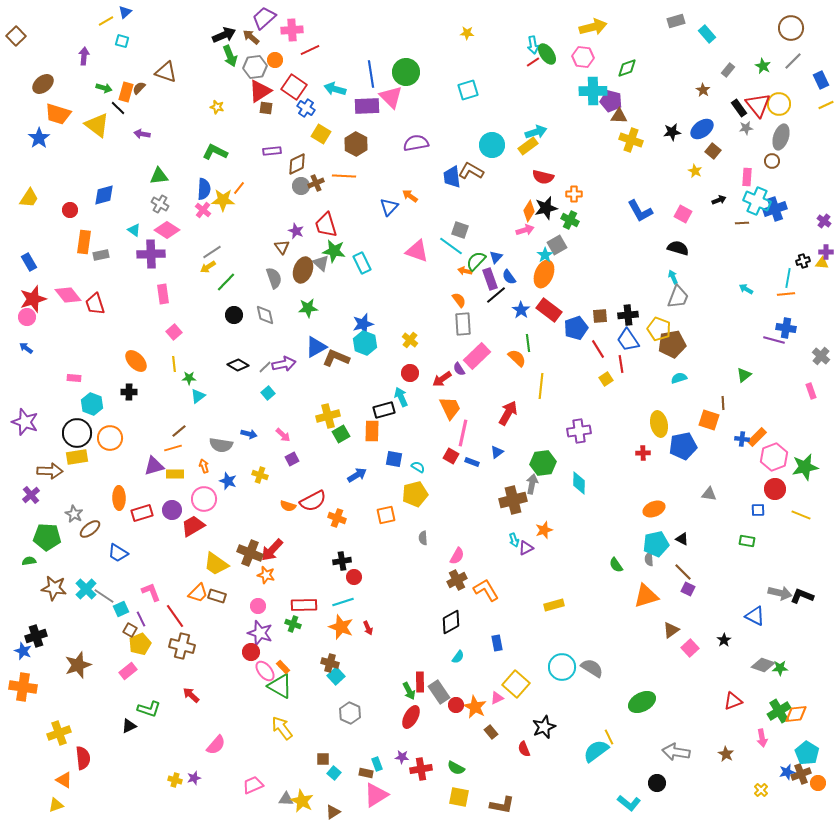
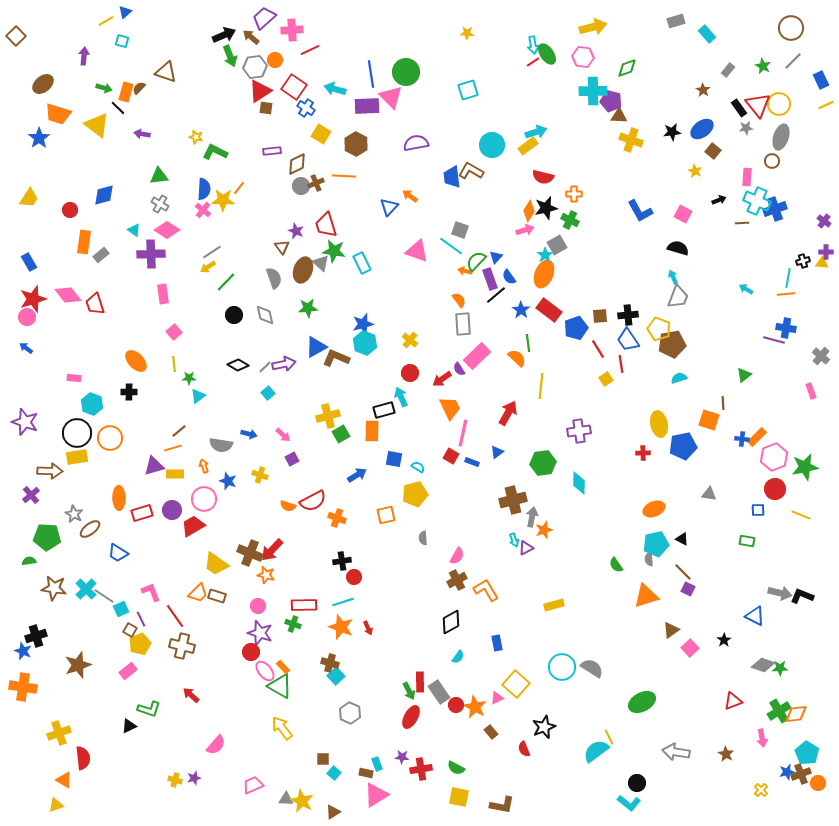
yellow star at (217, 107): moved 21 px left, 30 px down
gray rectangle at (101, 255): rotated 28 degrees counterclockwise
gray arrow at (532, 484): moved 33 px down
black circle at (657, 783): moved 20 px left
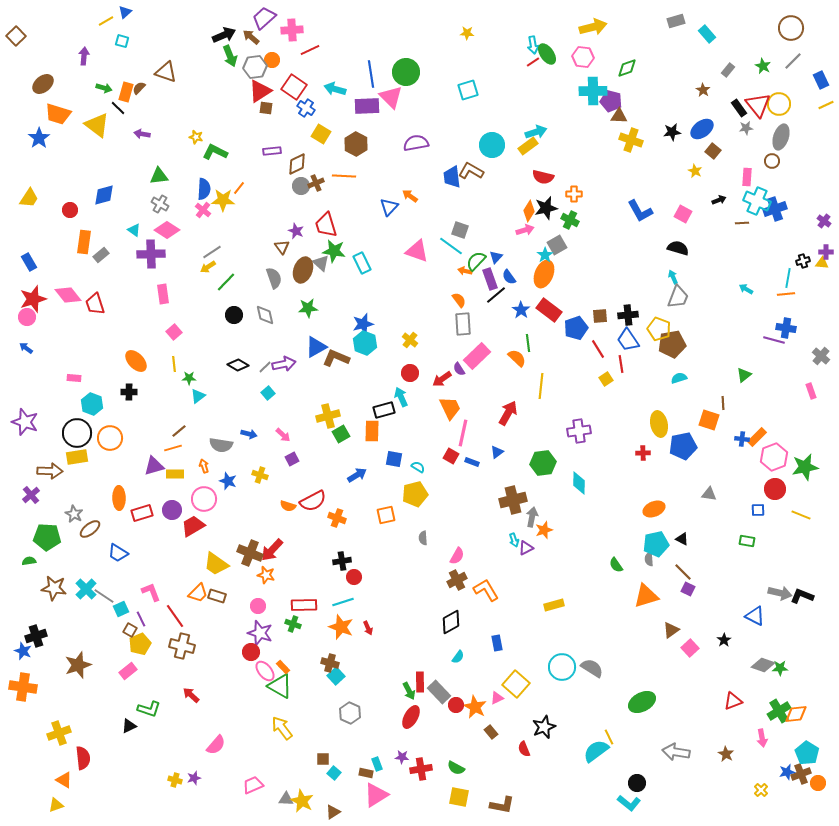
orange circle at (275, 60): moved 3 px left
gray rectangle at (439, 692): rotated 10 degrees counterclockwise
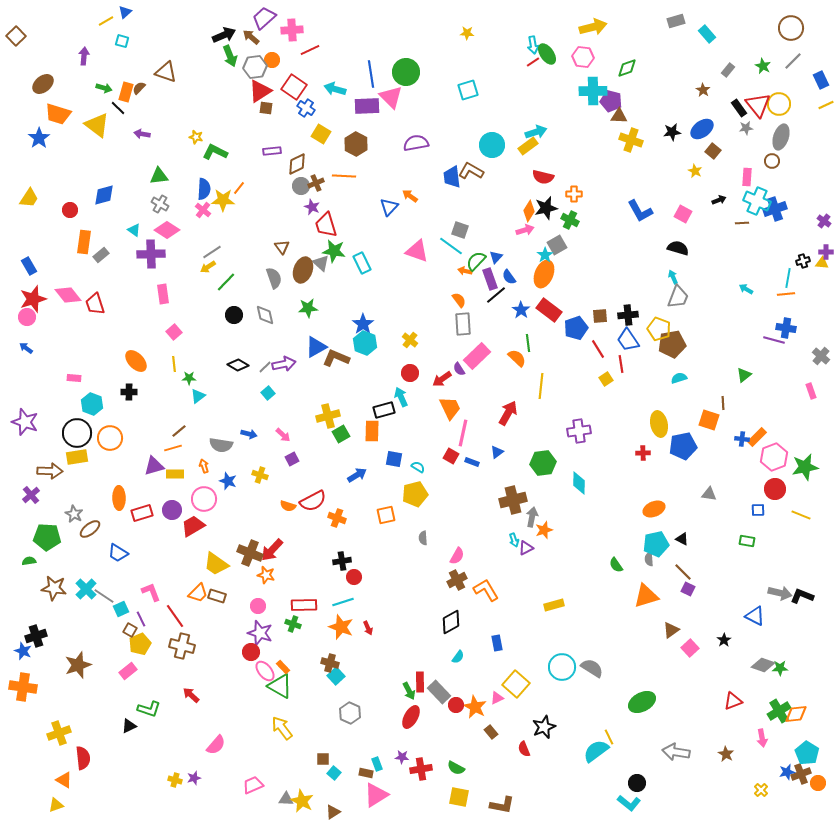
purple star at (296, 231): moved 16 px right, 24 px up
blue rectangle at (29, 262): moved 4 px down
blue star at (363, 324): rotated 20 degrees counterclockwise
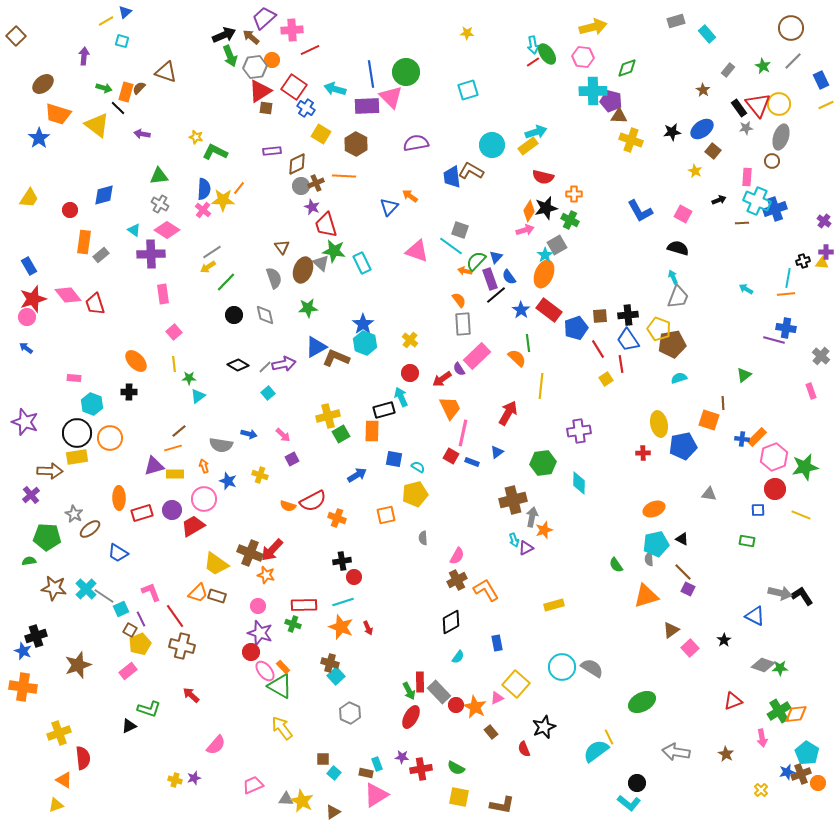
black L-shape at (802, 596): rotated 35 degrees clockwise
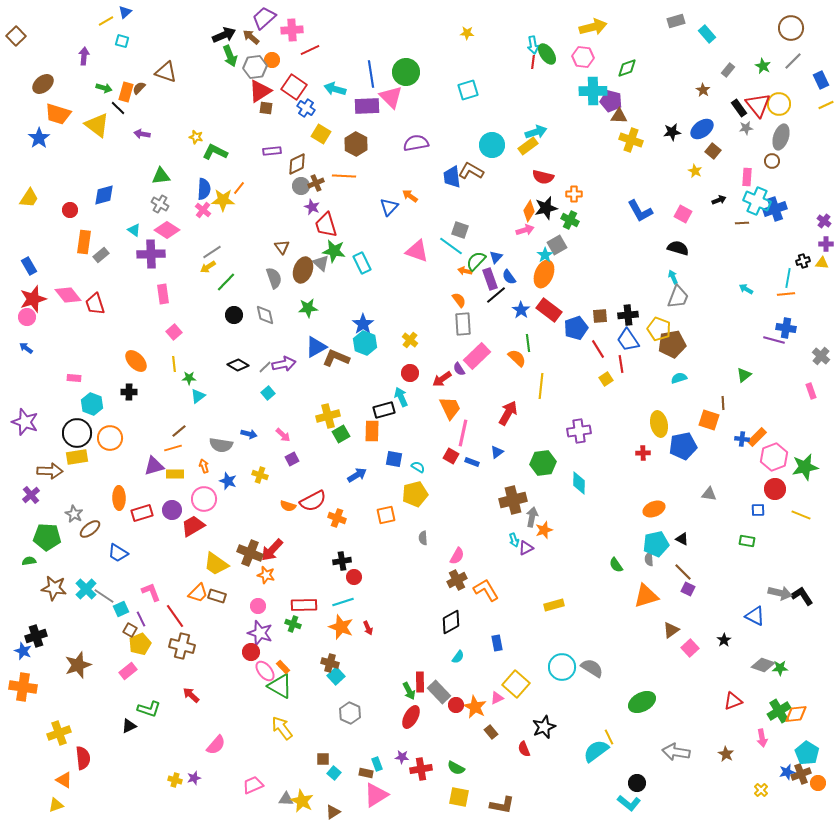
red line at (533, 62): rotated 48 degrees counterclockwise
green triangle at (159, 176): moved 2 px right
purple cross at (826, 252): moved 8 px up
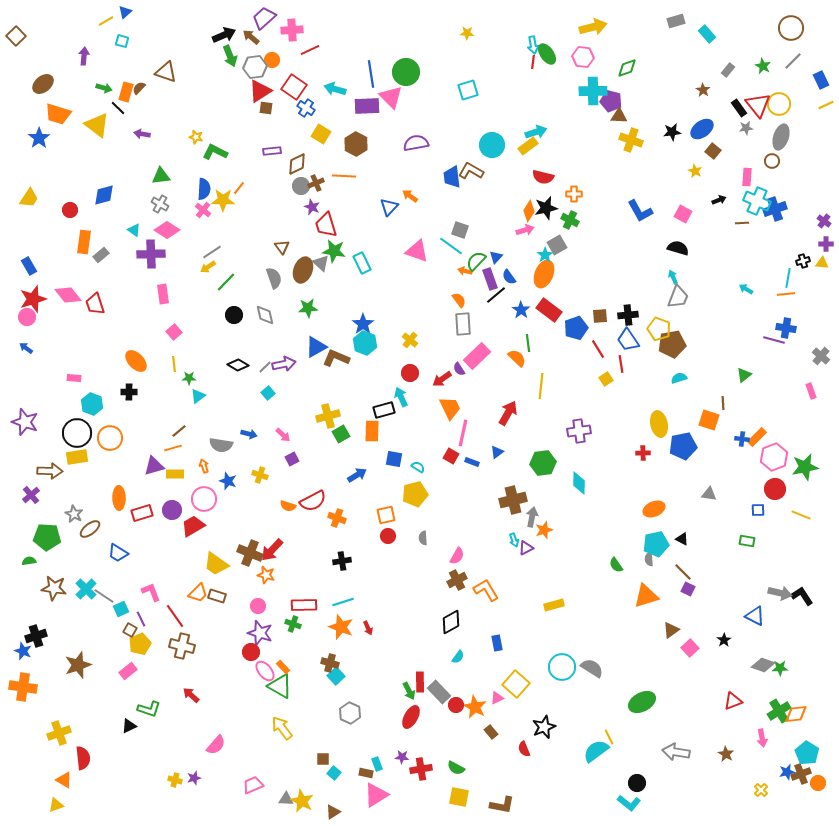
red circle at (354, 577): moved 34 px right, 41 px up
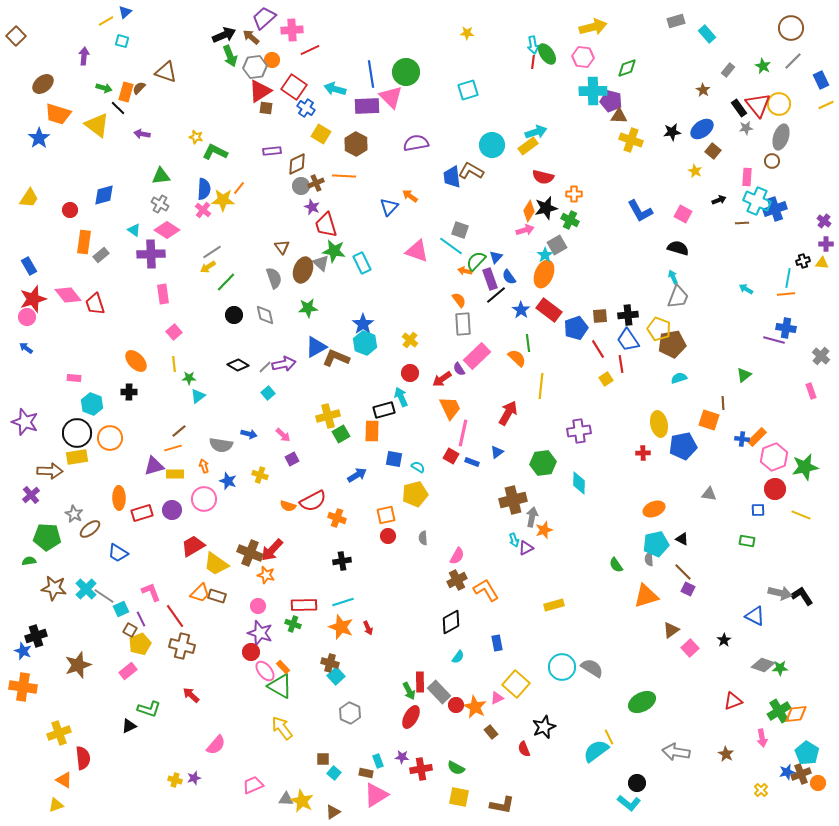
red trapezoid at (193, 526): moved 20 px down
orange trapezoid at (198, 593): moved 2 px right
cyan rectangle at (377, 764): moved 1 px right, 3 px up
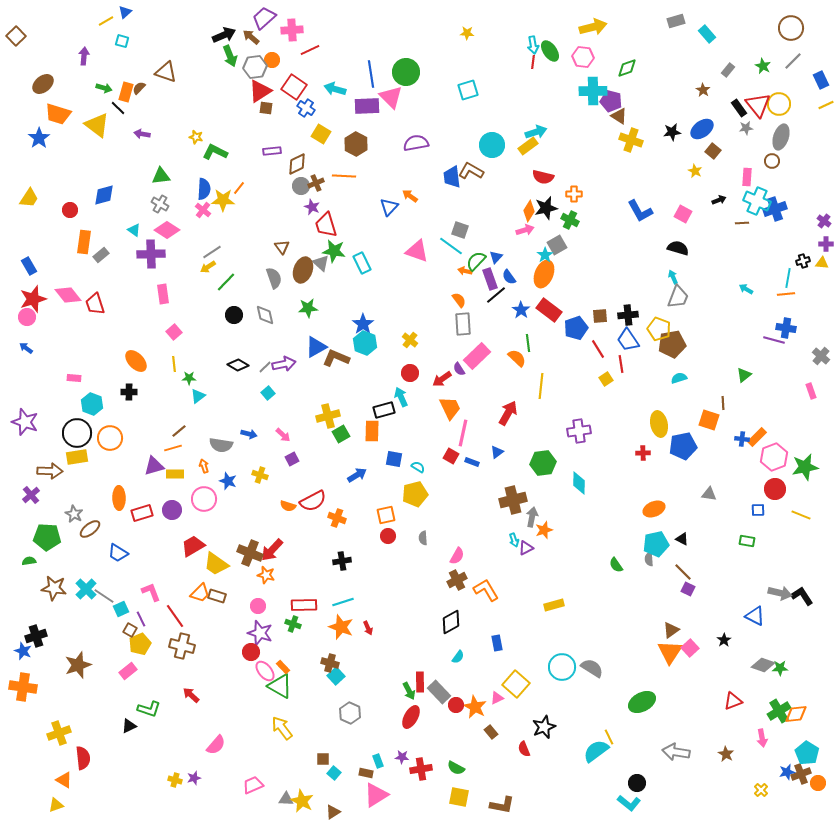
green ellipse at (547, 54): moved 3 px right, 3 px up
brown triangle at (619, 116): rotated 30 degrees clockwise
orange triangle at (646, 596): moved 24 px right, 56 px down; rotated 40 degrees counterclockwise
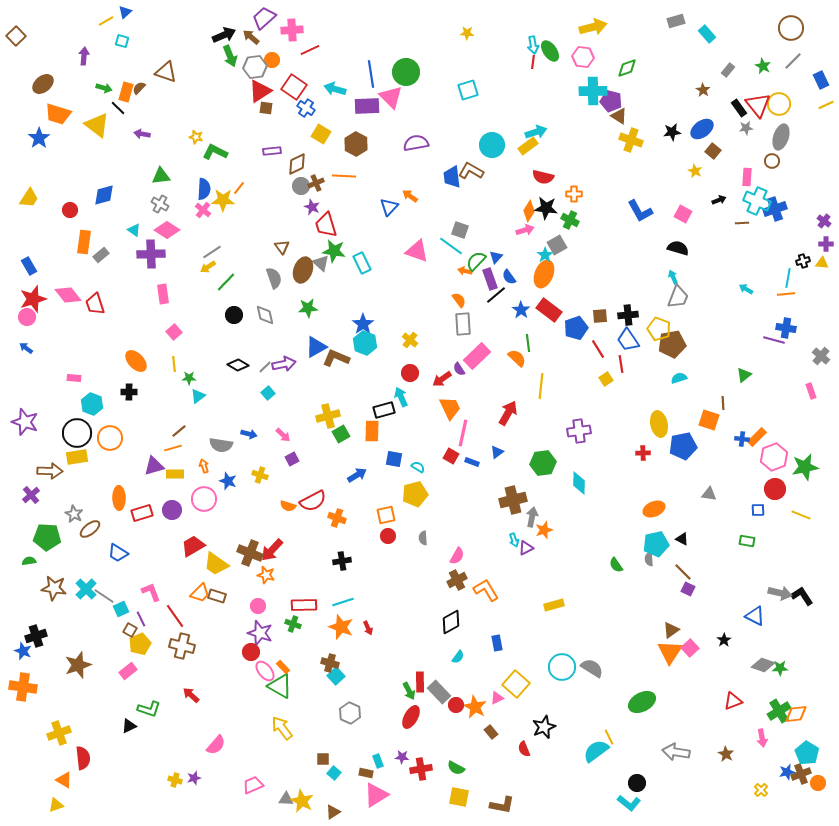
black star at (546, 208): rotated 20 degrees clockwise
